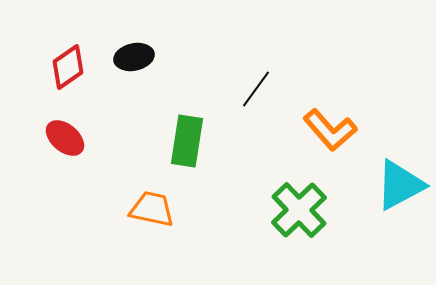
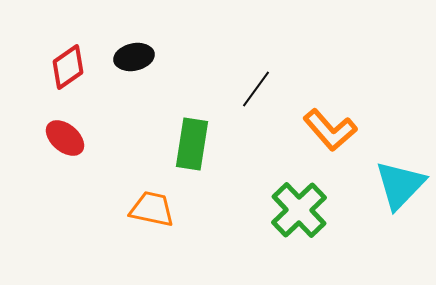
green rectangle: moved 5 px right, 3 px down
cyan triangle: rotated 18 degrees counterclockwise
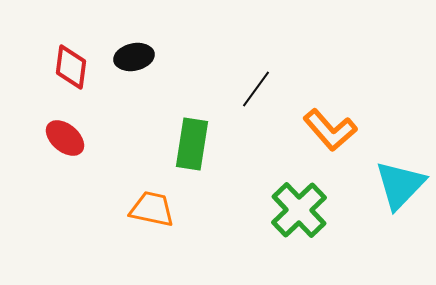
red diamond: moved 3 px right; rotated 48 degrees counterclockwise
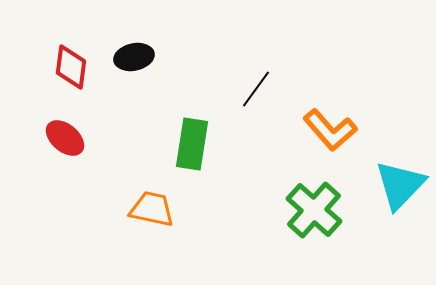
green cross: moved 15 px right; rotated 4 degrees counterclockwise
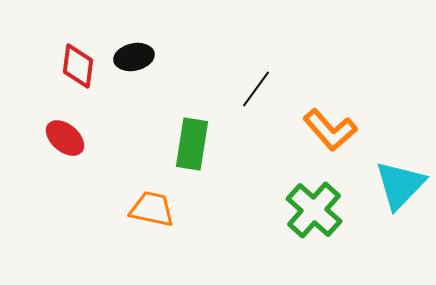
red diamond: moved 7 px right, 1 px up
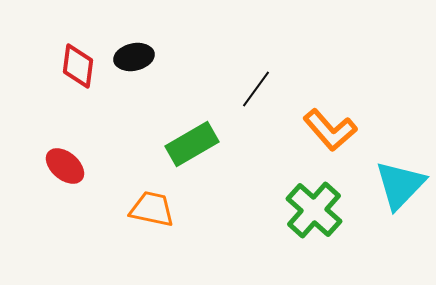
red ellipse: moved 28 px down
green rectangle: rotated 51 degrees clockwise
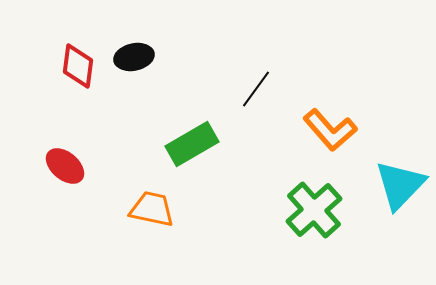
green cross: rotated 6 degrees clockwise
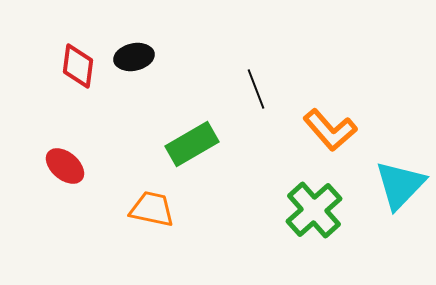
black line: rotated 57 degrees counterclockwise
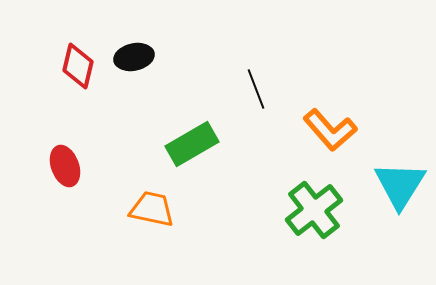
red diamond: rotated 6 degrees clockwise
red ellipse: rotated 30 degrees clockwise
cyan triangle: rotated 12 degrees counterclockwise
green cross: rotated 4 degrees clockwise
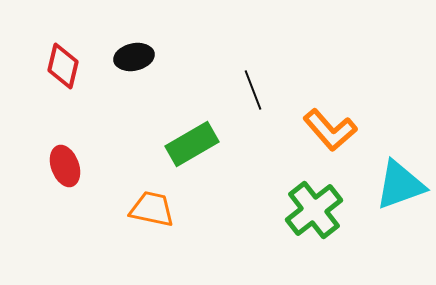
red diamond: moved 15 px left
black line: moved 3 px left, 1 px down
cyan triangle: rotated 38 degrees clockwise
